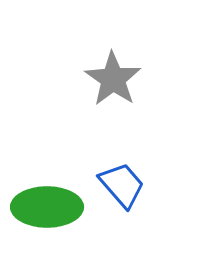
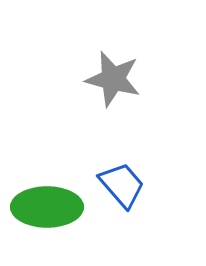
gray star: rotated 20 degrees counterclockwise
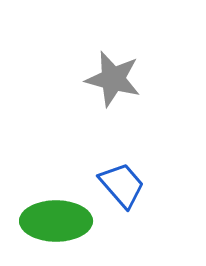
green ellipse: moved 9 px right, 14 px down
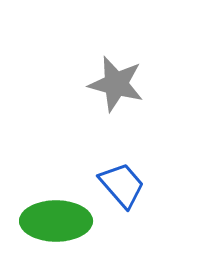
gray star: moved 3 px right, 5 px down
